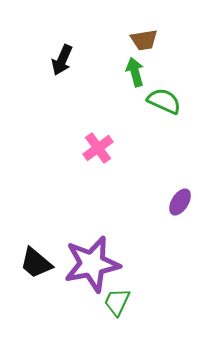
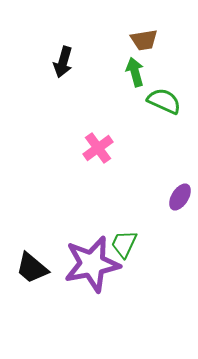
black arrow: moved 1 px right, 2 px down; rotated 8 degrees counterclockwise
purple ellipse: moved 5 px up
black trapezoid: moved 4 px left, 5 px down
green trapezoid: moved 7 px right, 58 px up
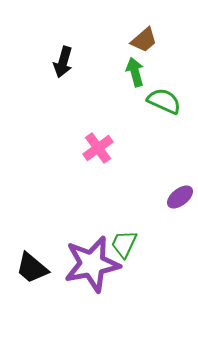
brown trapezoid: rotated 32 degrees counterclockwise
purple ellipse: rotated 20 degrees clockwise
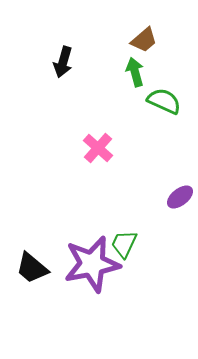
pink cross: rotated 12 degrees counterclockwise
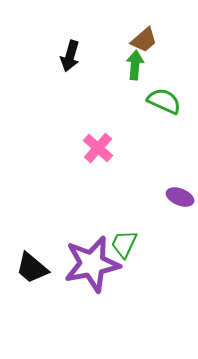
black arrow: moved 7 px right, 6 px up
green arrow: moved 7 px up; rotated 20 degrees clockwise
purple ellipse: rotated 60 degrees clockwise
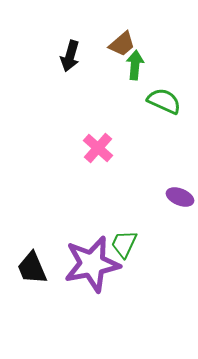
brown trapezoid: moved 22 px left, 4 px down
black trapezoid: rotated 27 degrees clockwise
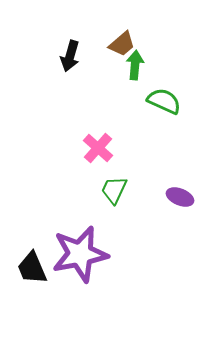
green trapezoid: moved 10 px left, 54 px up
purple star: moved 12 px left, 10 px up
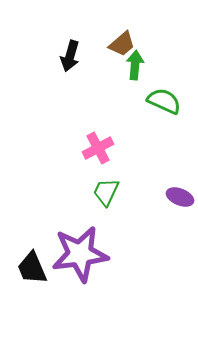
pink cross: rotated 20 degrees clockwise
green trapezoid: moved 8 px left, 2 px down
purple star: rotated 4 degrees clockwise
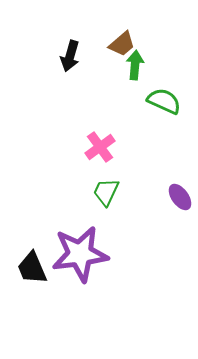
pink cross: moved 2 px right, 1 px up; rotated 8 degrees counterclockwise
purple ellipse: rotated 32 degrees clockwise
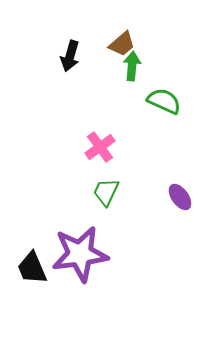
green arrow: moved 3 px left, 1 px down
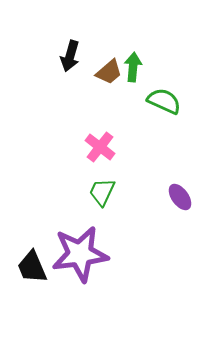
brown trapezoid: moved 13 px left, 28 px down
green arrow: moved 1 px right, 1 px down
pink cross: rotated 16 degrees counterclockwise
green trapezoid: moved 4 px left
black trapezoid: moved 1 px up
